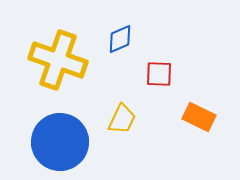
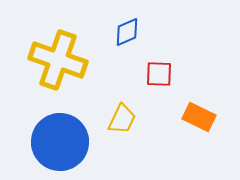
blue diamond: moved 7 px right, 7 px up
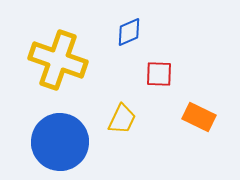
blue diamond: moved 2 px right
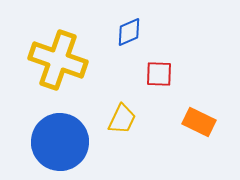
orange rectangle: moved 5 px down
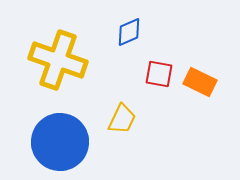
red square: rotated 8 degrees clockwise
orange rectangle: moved 1 px right, 40 px up
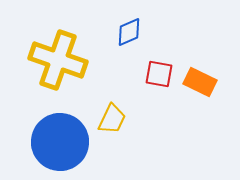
yellow trapezoid: moved 10 px left
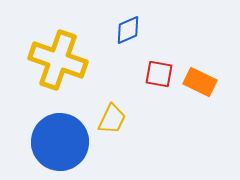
blue diamond: moved 1 px left, 2 px up
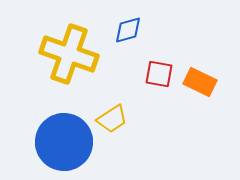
blue diamond: rotated 8 degrees clockwise
yellow cross: moved 11 px right, 6 px up
yellow trapezoid: rotated 32 degrees clockwise
blue circle: moved 4 px right
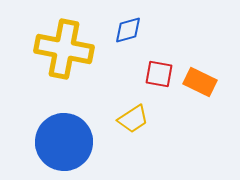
yellow cross: moved 5 px left, 5 px up; rotated 8 degrees counterclockwise
yellow trapezoid: moved 21 px right
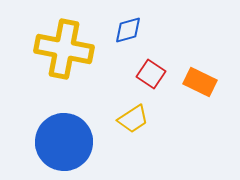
red square: moved 8 px left; rotated 24 degrees clockwise
